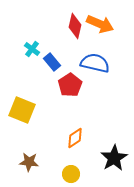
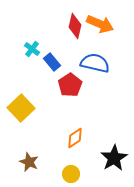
yellow square: moved 1 px left, 2 px up; rotated 24 degrees clockwise
brown star: rotated 18 degrees clockwise
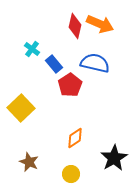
blue rectangle: moved 2 px right, 2 px down
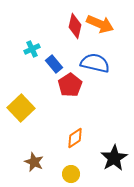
cyan cross: rotated 28 degrees clockwise
brown star: moved 5 px right
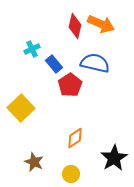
orange arrow: moved 1 px right
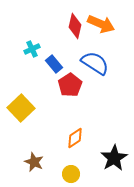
blue semicircle: rotated 20 degrees clockwise
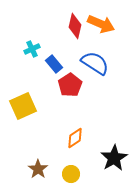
yellow square: moved 2 px right, 2 px up; rotated 20 degrees clockwise
brown star: moved 4 px right, 7 px down; rotated 12 degrees clockwise
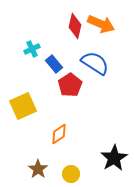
orange diamond: moved 16 px left, 4 px up
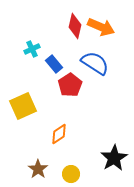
orange arrow: moved 3 px down
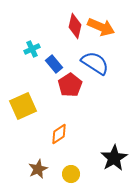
brown star: rotated 12 degrees clockwise
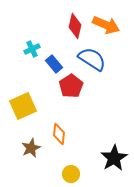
orange arrow: moved 5 px right, 2 px up
blue semicircle: moved 3 px left, 4 px up
red pentagon: moved 1 px right, 1 px down
orange diamond: rotated 50 degrees counterclockwise
brown star: moved 7 px left, 21 px up
